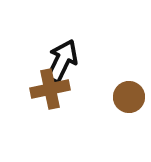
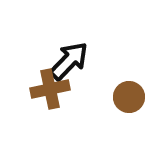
black arrow: moved 7 px right; rotated 18 degrees clockwise
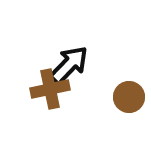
black arrow: moved 4 px down
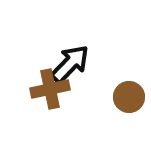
black arrow: moved 1 px right, 1 px up
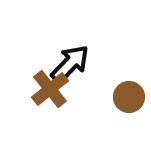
brown cross: rotated 27 degrees counterclockwise
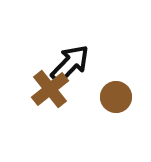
brown circle: moved 13 px left
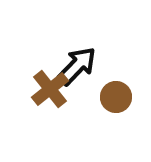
black arrow: moved 7 px right, 2 px down
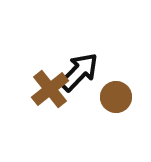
black arrow: moved 2 px right, 6 px down
